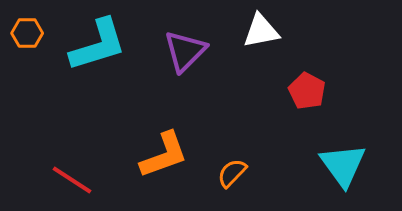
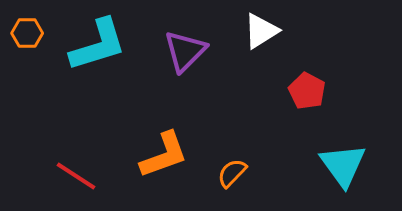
white triangle: rotated 21 degrees counterclockwise
red line: moved 4 px right, 4 px up
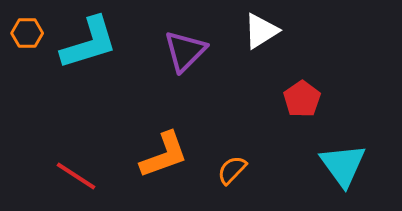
cyan L-shape: moved 9 px left, 2 px up
red pentagon: moved 5 px left, 8 px down; rotated 9 degrees clockwise
orange semicircle: moved 3 px up
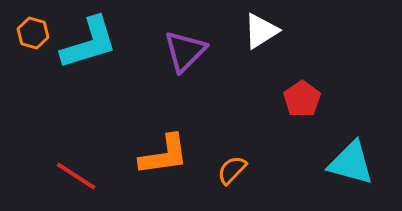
orange hexagon: moved 6 px right; rotated 16 degrees clockwise
orange L-shape: rotated 12 degrees clockwise
cyan triangle: moved 8 px right, 2 px up; rotated 39 degrees counterclockwise
